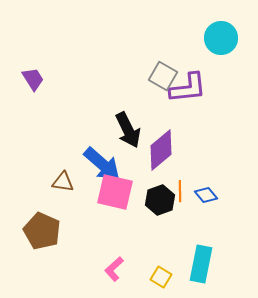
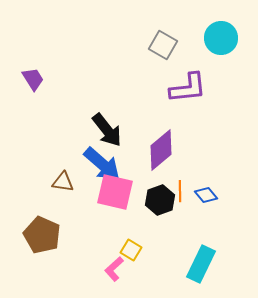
gray square: moved 31 px up
black arrow: moved 21 px left; rotated 12 degrees counterclockwise
brown pentagon: moved 4 px down
cyan rectangle: rotated 15 degrees clockwise
yellow square: moved 30 px left, 27 px up
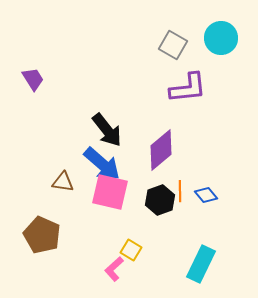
gray square: moved 10 px right
pink square: moved 5 px left
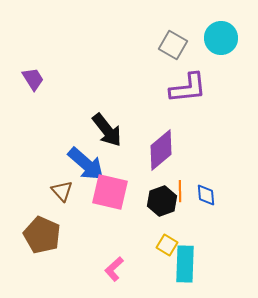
blue arrow: moved 16 px left
brown triangle: moved 1 px left, 9 px down; rotated 40 degrees clockwise
blue diamond: rotated 35 degrees clockwise
black hexagon: moved 2 px right, 1 px down
yellow square: moved 36 px right, 5 px up
cyan rectangle: moved 16 px left; rotated 24 degrees counterclockwise
